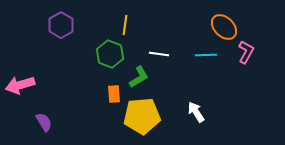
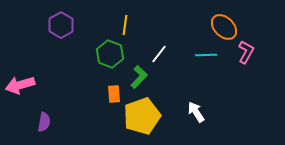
white line: rotated 60 degrees counterclockwise
green L-shape: rotated 15 degrees counterclockwise
yellow pentagon: rotated 15 degrees counterclockwise
purple semicircle: rotated 42 degrees clockwise
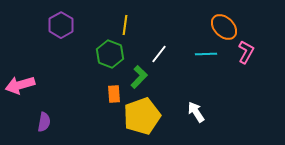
cyan line: moved 1 px up
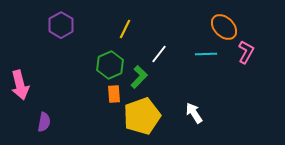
yellow line: moved 4 px down; rotated 18 degrees clockwise
green hexagon: moved 11 px down; rotated 16 degrees clockwise
pink arrow: rotated 88 degrees counterclockwise
white arrow: moved 2 px left, 1 px down
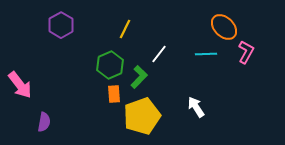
pink arrow: rotated 24 degrees counterclockwise
white arrow: moved 2 px right, 6 px up
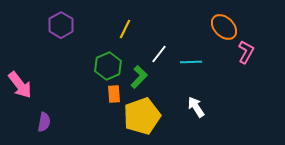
cyan line: moved 15 px left, 8 px down
green hexagon: moved 2 px left, 1 px down
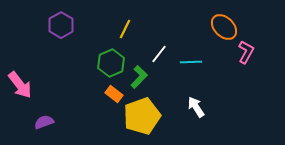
green hexagon: moved 3 px right, 3 px up
orange rectangle: rotated 48 degrees counterclockwise
purple semicircle: rotated 120 degrees counterclockwise
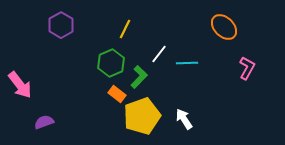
pink L-shape: moved 1 px right, 16 px down
cyan line: moved 4 px left, 1 px down
orange rectangle: moved 3 px right
white arrow: moved 12 px left, 12 px down
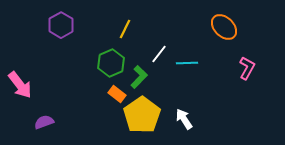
yellow pentagon: moved 1 px up; rotated 15 degrees counterclockwise
